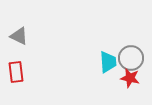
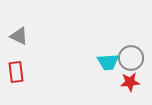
cyan trapezoid: rotated 90 degrees clockwise
red star: moved 4 px down; rotated 18 degrees counterclockwise
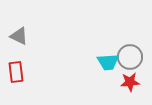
gray circle: moved 1 px left, 1 px up
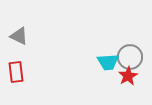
red star: moved 2 px left, 6 px up; rotated 24 degrees counterclockwise
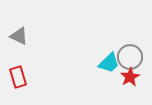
cyan trapezoid: moved 1 px right, 1 px down; rotated 40 degrees counterclockwise
red rectangle: moved 2 px right, 5 px down; rotated 10 degrees counterclockwise
red star: moved 2 px right, 1 px down
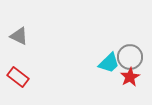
red rectangle: rotated 35 degrees counterclockwise
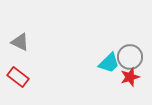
gray triangle: moved 1 px right, 6 px down
red star: rotated 12 degrees clockwise
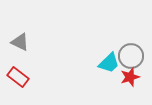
gray circle: moved 1 px right, 1 px up
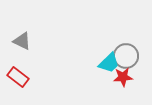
gray triangle: moved 2 px right, 1 px up
gray circle: moved 5 px left
red star: moved 7 px left; rotated 12 degrees clockwise
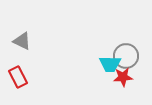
cyan trapezoid: moved 1 px right, 1 px down; rotated 45 degrees clockwise
red rectangle: rotated 25 degrees clockwise
